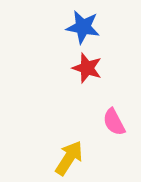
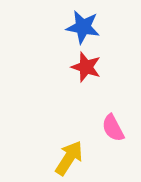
red star: moved 1 px left, 1 px up
pink semicircle: moved 1 px left, 6 px down
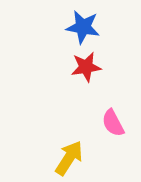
red star: rotated 28 degrees counterclockwise
pink semicircle: moved 5 px up
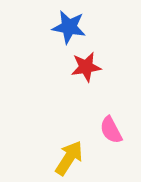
blue star: moved 14 px left
pink semicircle: moved 2 px left, 7 px down
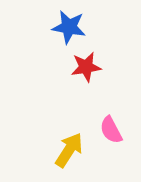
yellow arrow: moved 8 px up
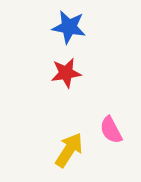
red star: moved 20 px left, 6 px down
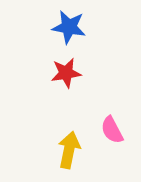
pink semicircle: moved 1 px right
yellow arrow: rotated 21 degrees counterclockwise
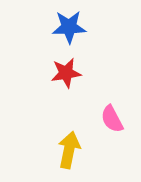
blue star: rotated 12 degrees counterclockwise
pink semicircle: moved 11 px up
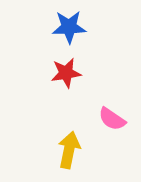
pink semicircle: rotated 28 degrees counterclockwise
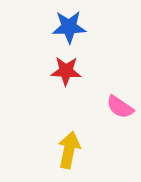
red star: moved 2 px up; rotated 12 degrees clockwise
pink semicircle: moved 8 px right, 12 px up
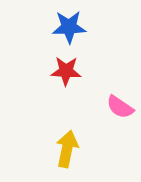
yellow arrow: moved 2 px left, 1 px up
